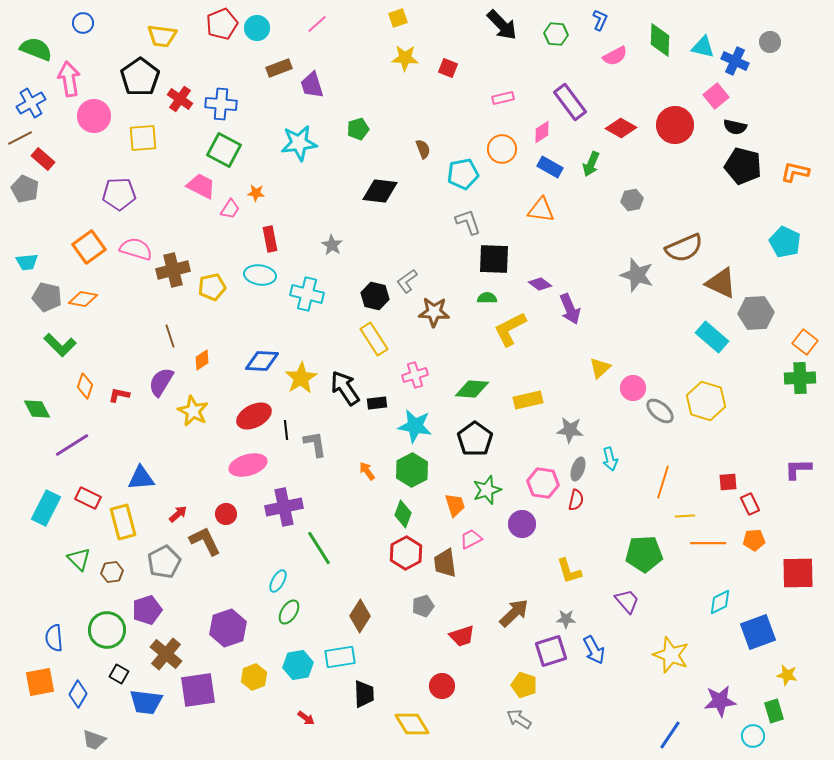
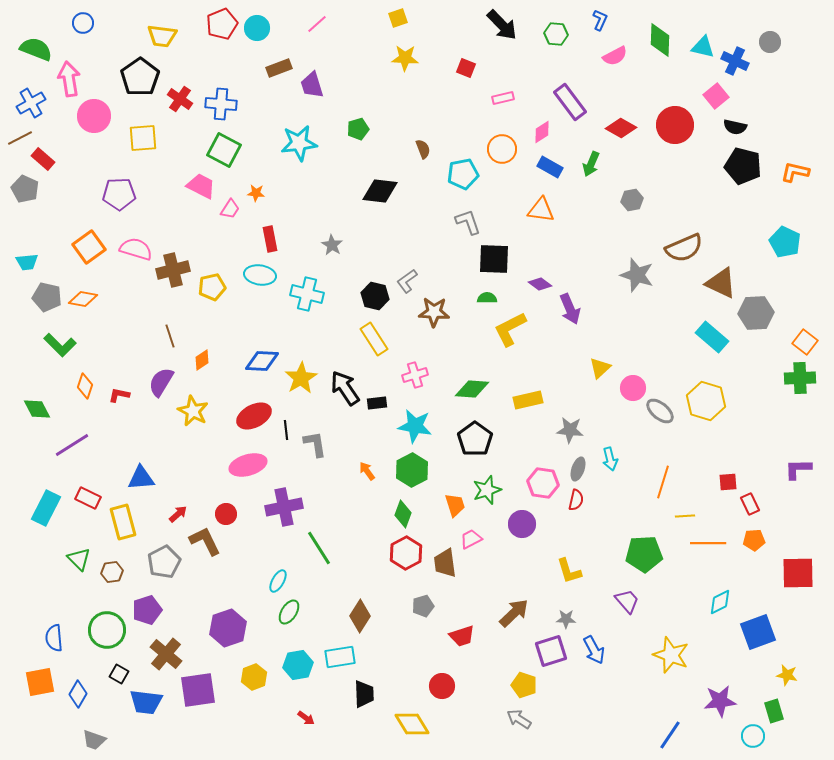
red square at (448, 68): moved 18 px right
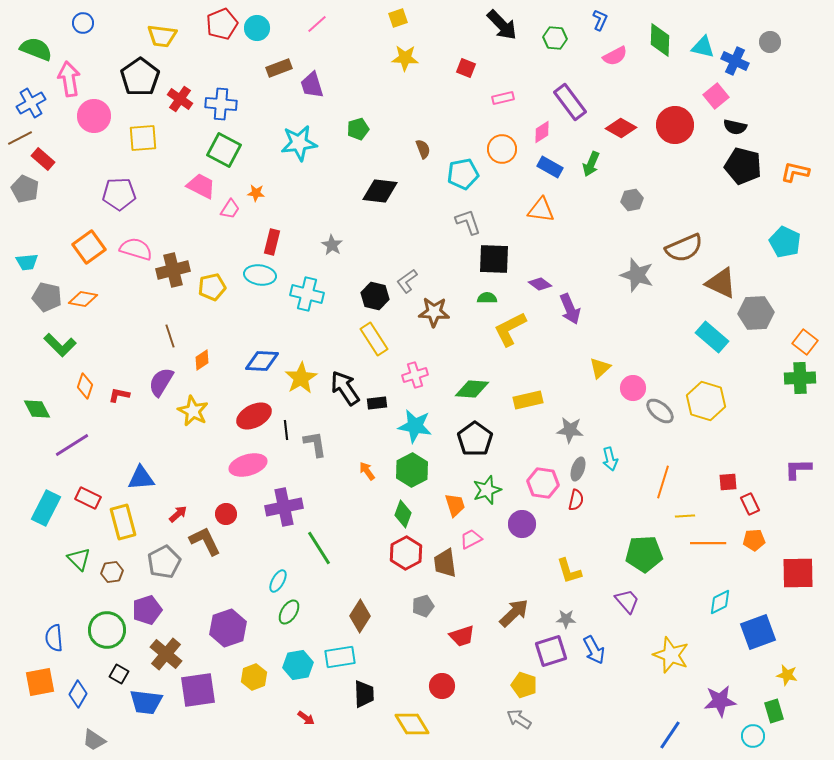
green hexagon at (556, 34): moved 1 px left, 4 px down
red rectangle at (270, 239): moved 2 px right, 3 px down; rotated 25 degrees clockwise
gray trapezoid at (94, 740): rotated 15 degrees clockwise
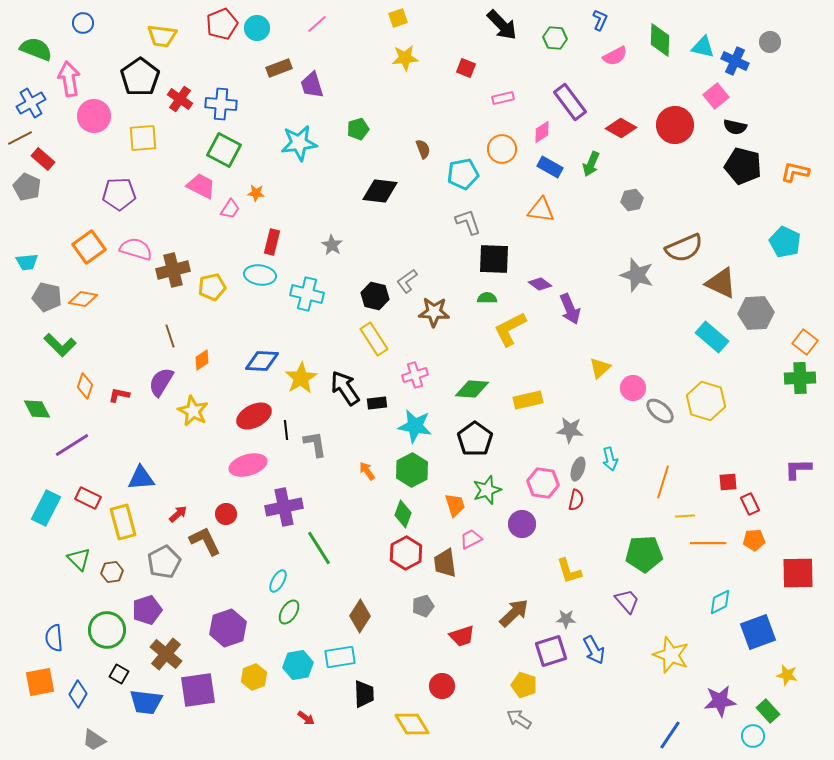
yellow star at (405, 58): rotated 8 degrees counterclockwise
gray pentagon at (25, 189): moved 2 px right, 2 px up
green rectangle at (774, 711): moved 6 px left; rotated 25 degrees counterclockwise
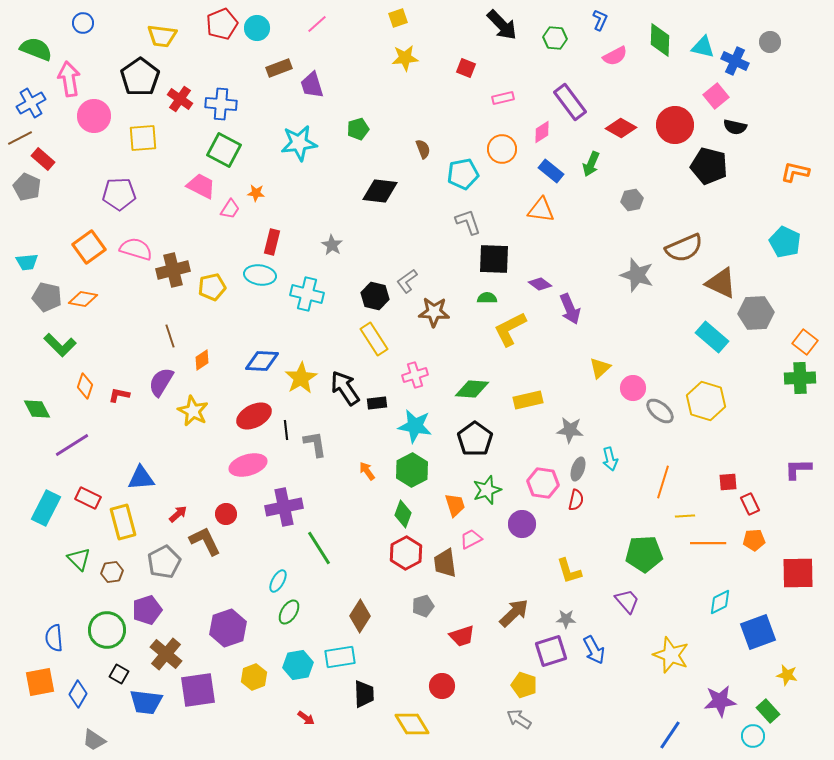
black pentagon at (743, 166): moved 34 px left
blue rectangle at (550, 167): moved 1 px right, 4 px down; rotated 10 degrees clockwise
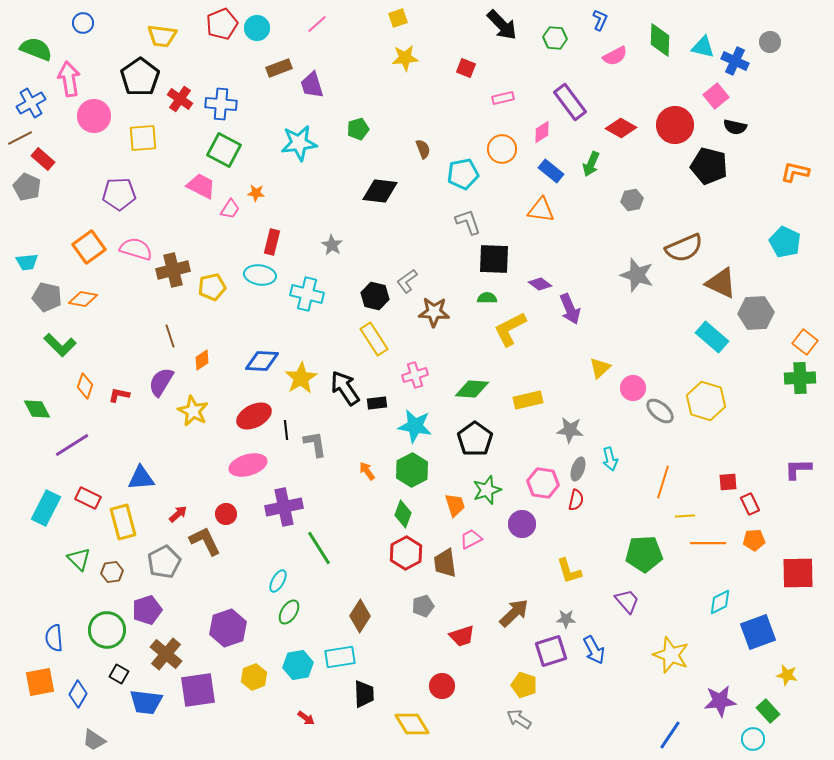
cyan circle at (753, 736): moved 3 px down
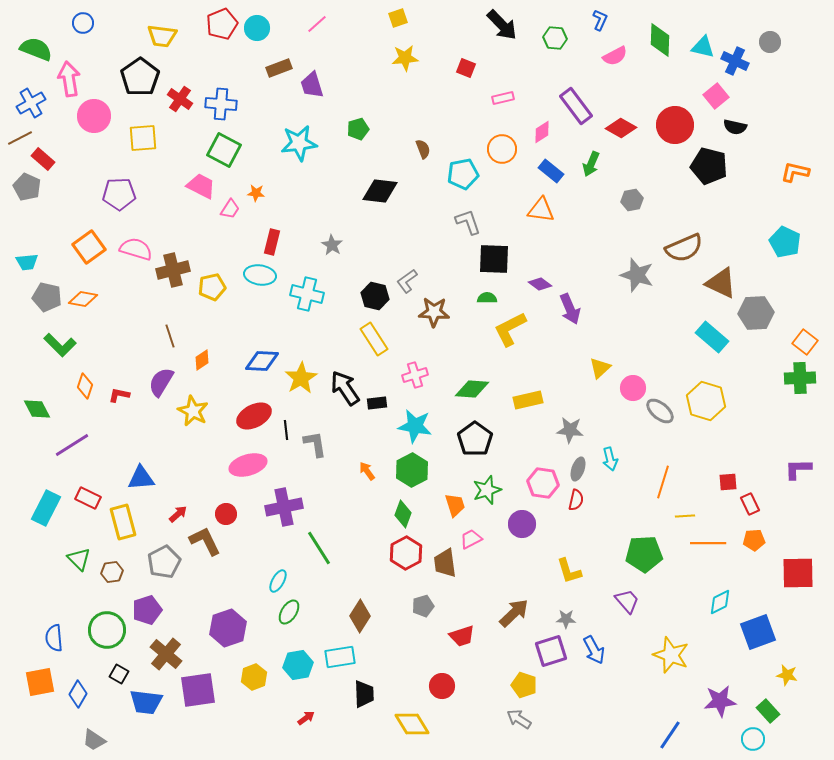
purple rectangle at (570, 102): moved 6 px right, 4 px down
red arrow at (306, 718): rotated 72 degrees counterclockwise
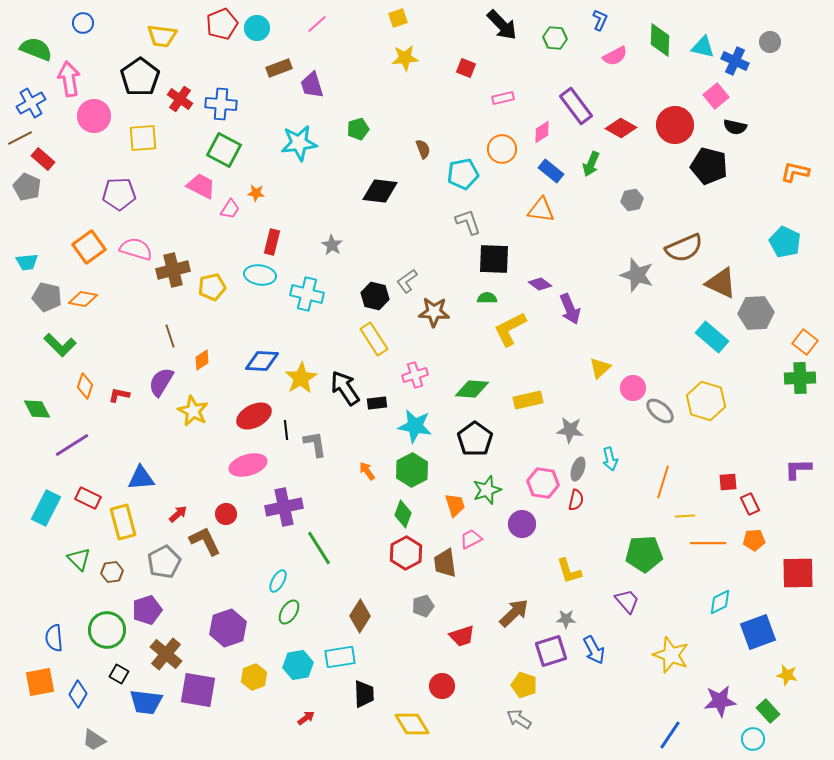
purple square at (198, 690): rotated 18 degrees clockwise
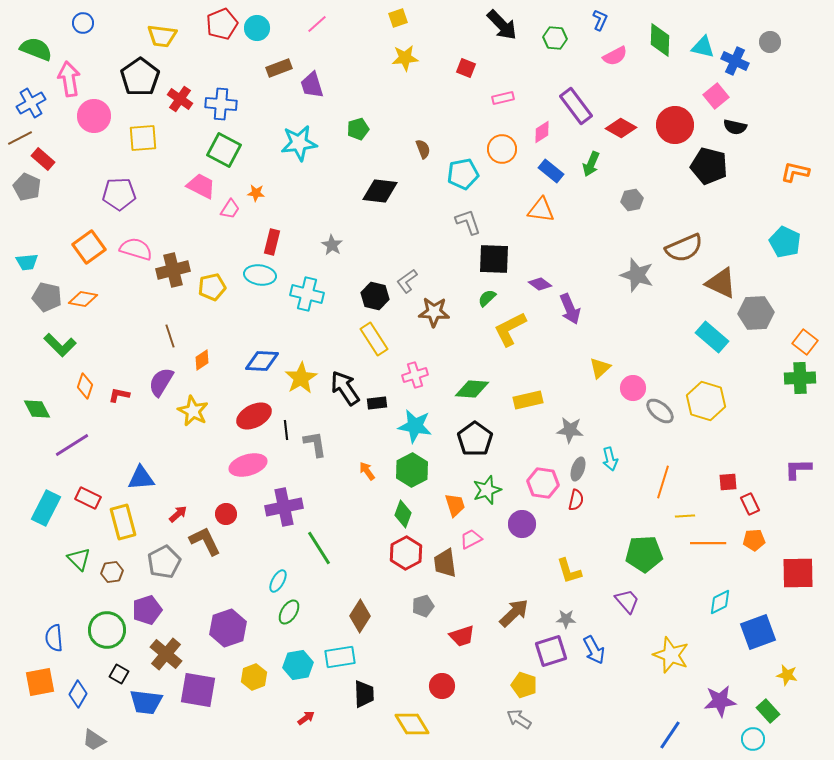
green semicircle at (487, 298): rotated 42 degrees counterclockwise
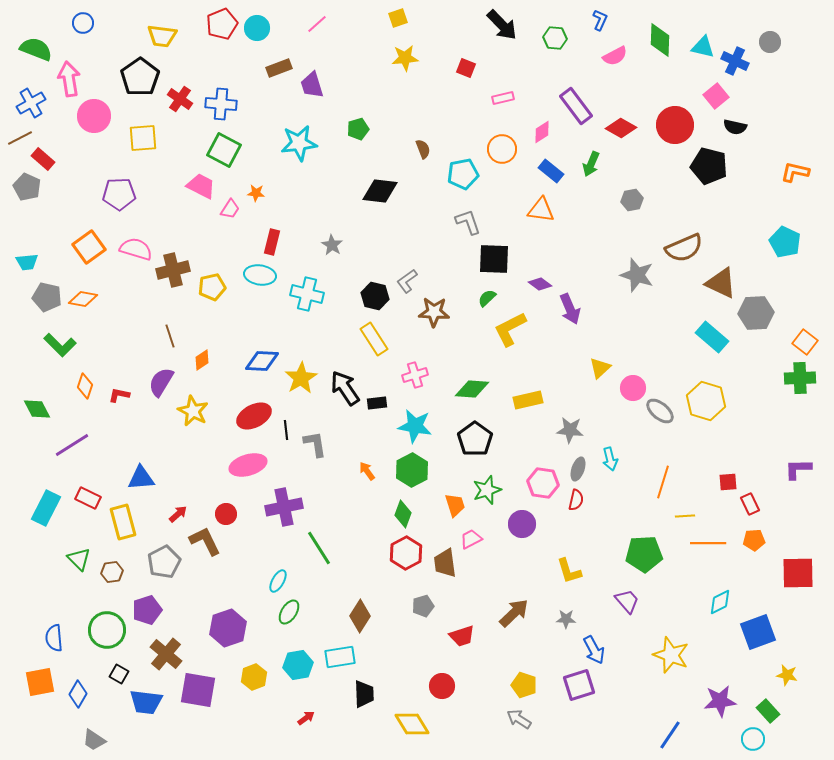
purple square at (551, 651): moved 28 px right, 34 px down
